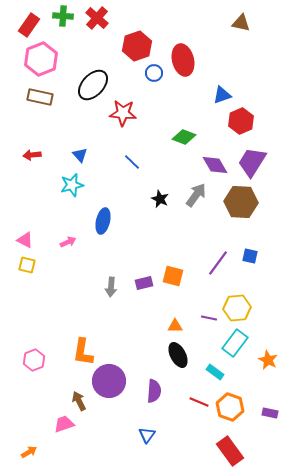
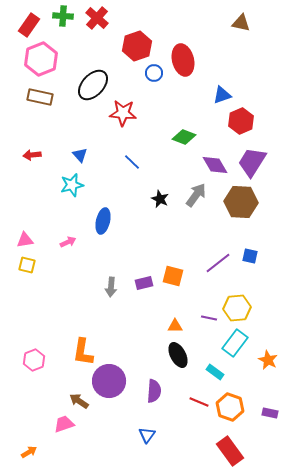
pink triangle at (25, 240): rotated 36 degrees counterclockwise
purple line at (218, 263): rotated 16 degrees clockwise
brown arrow at (79, 401): rotated 30 degrees counterclockwise
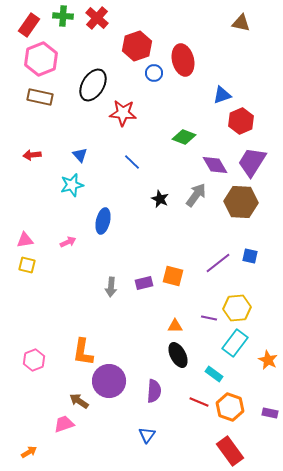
black ellipse at (93, 85): rotated 12 degrees counterclockwise
cyan rectangle at (215, 372): moved 1 px left, 2 px down
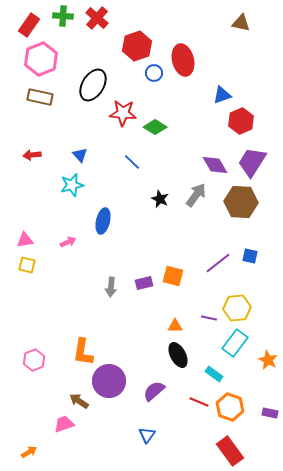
green diamond at (184, 137): moved 29 px left, 10 px up; rotated 10 degrees clockwise
purple semicircle at (154, 391): rotated 135 degrees counterclockwise
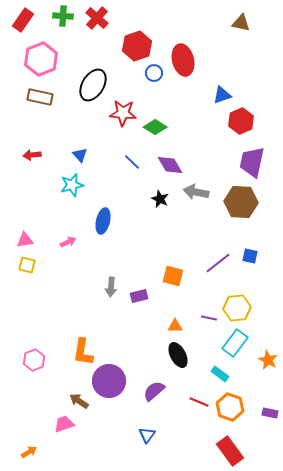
red rectangle at (29, 25): moved 6 px left, 5 px up
purple trapezoid at (252, 162): rotated 20 degrees counterclockwise
purple diamond at (215, 165): moved 45 px left
gray arrow at (196, 195): moved 3 px up; rotated 115 degrees counterclockwise
purple rectangle at (144, 283): moved 5 px left, 13 px down
cyan rectangle at (214, 374): moved 6 px right
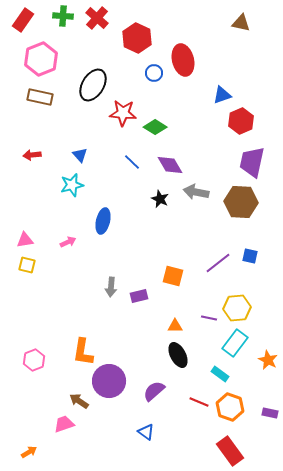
red hexagon at (137, 46): moved 8 px up; rotated 16 degrees counterclockwise
blue triangle at (147, 435): moved 1 px left, 3 px up; rotated 30 degrees counterclockwise
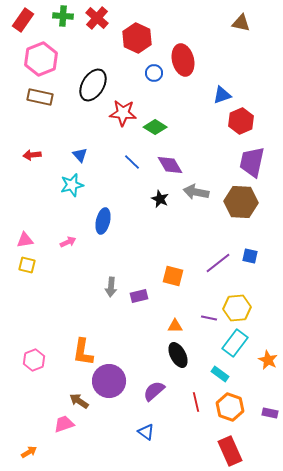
red line at (199, 402): moved 3 px left; rotated 54 degrees clockwise
red rectangle at (230, 451): rotated 12 degrees clockwise
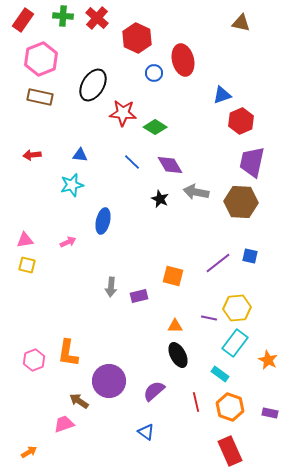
blue triangle at (80, 155): rotated 42 degrees counterclockwise
orange L-shape at (83, 352): moved 15 px left, 1 px down
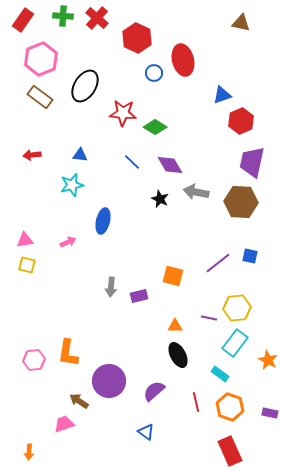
black ellipse at (93, 85): moved 8 px left, 1 px down
brown rectangle at (40, 97): rotated 25 degrees clockwise
pink hexagon at (34, 360): rotated 15 degrees clockwise
orange arrow at (29, 452): rotated 126 degrees clockwise
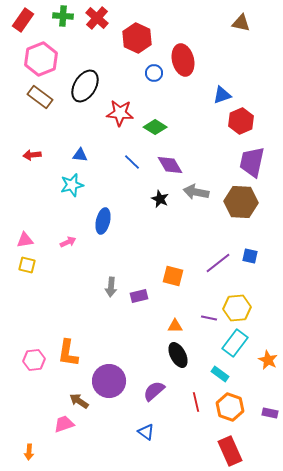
red star at (123, 113): moved 3 px left
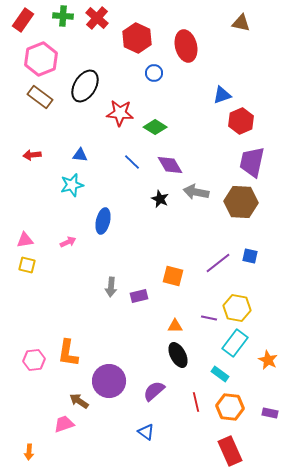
red ellipse at (183, 60): moved 3 px right, 14 px up
yellow hexagon at (237, 308): rotated 16 degrees clockwise
orange hexagon at (230, 407): rotated 12 degrees counterclockwise
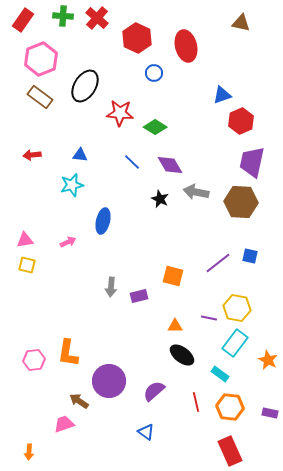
black ellipse at (178, 355): moved 4 px right; rotated 25 degrees counterclockwise
